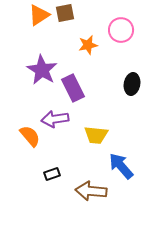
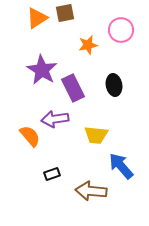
orange triangle: moved 2 px left, 3 px down
black ellipse: moved 18 px left, 1 px down; rotated 20 degrees counterclockwise
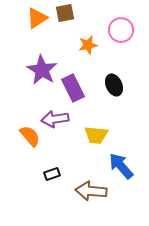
black ellipse: rotated 15 degrees counterclockwise
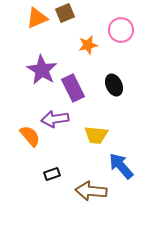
brown square: rotated 12 degrees counterclockwise
orange triangle: rotated 10 degrees clockwise
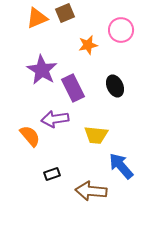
black ellipse: moved 1 px right, 1 px down
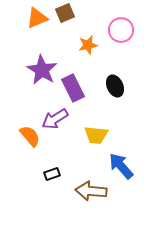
purple arrow: rotated 24 degrees counterclockwise
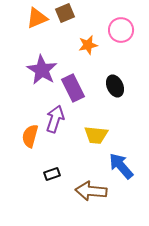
purple arrow: rotated 140 degrees clockwise
orange semicircle: rotated 125 degrees counterclockwise
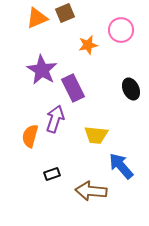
black ellipse: moved 16 px right, 3 px down
